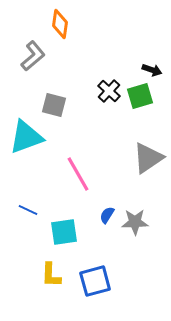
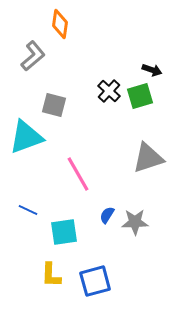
gray triangle: rotated 16 degrees clockwise
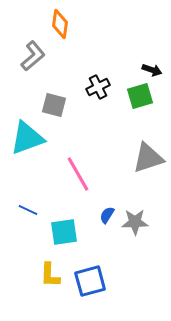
black cross: moved 11 px left, 4 px up; rotated 20 degrees clockwise
cyan triangle: moved 1 px right, 1 px down
yellow L-shape: moved 1 px left
blue square: moved 5 px left
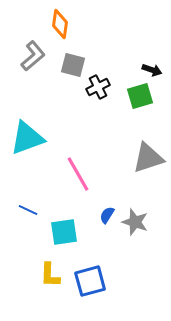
gray square: moved 19 px right, 40 px up
gray star: rotated 20 degrees clockwise
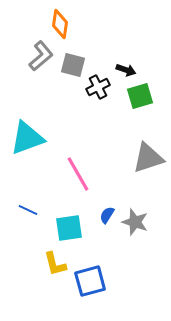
gray L-shape: moved 8 px right
black arrow: moved 26 px left
cyan square: moved 5 px right, 4 px up
yellow L-shape: moved 5 px right, 11 px up; rotated 16 degrees counterclockwise
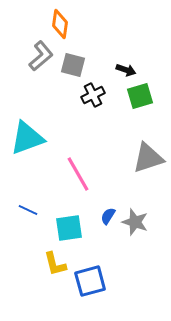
black cross: moved 5 px left, 8 px down
blue semicircle: moved 1 px right, 1 px down
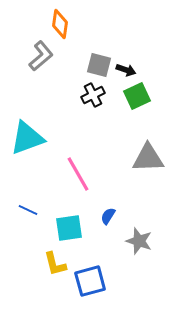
gray square: moved 26 px right
green square: moved 3 px left; rotated 8 degrees counterclockwise
gray triangle: rotated 16 degrees clockwise
gray star: moved 4 px right, 19 px down
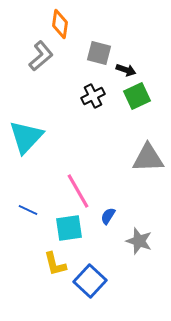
gray square: moved 12 px up
black cross: moved 1 px down
cyan triangle: moved 1 px left, 1 px up; rotated 27 degrees counterclockwise
pink line: moved 17 px down
blue square: rotated 32 degrees counterclockwise
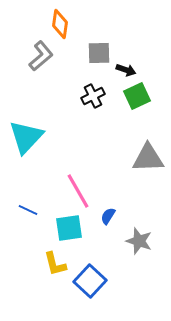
gray square: rotated 15 degrees counterclockwise
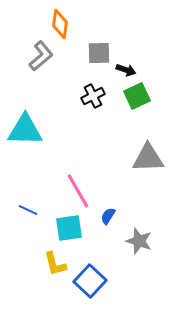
cyan triangle: moved 1 px left, 7 px up; rotated 48 degrees clockwise
